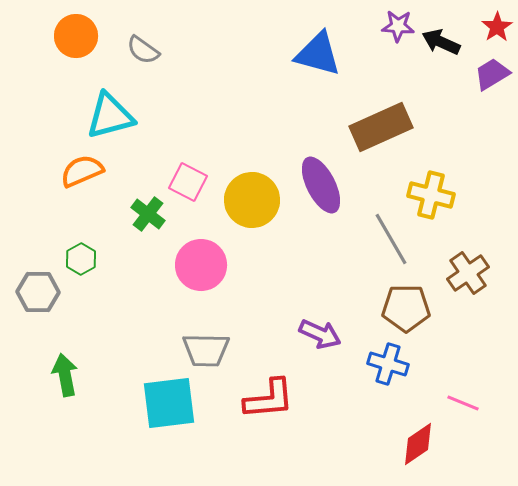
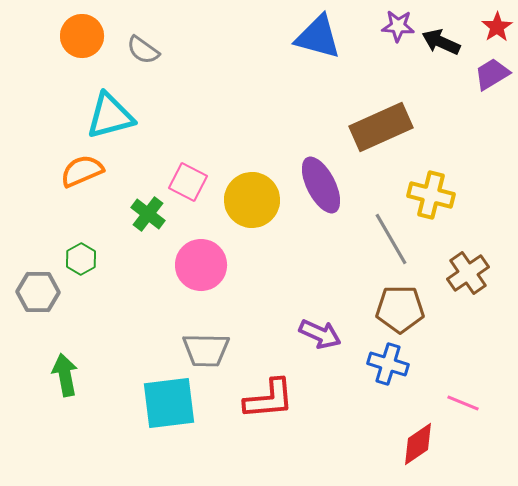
orange circle: moved 6 px right
blue triangle: moved 17 px up
brown pentagon: moved 6 px left, 1 px down
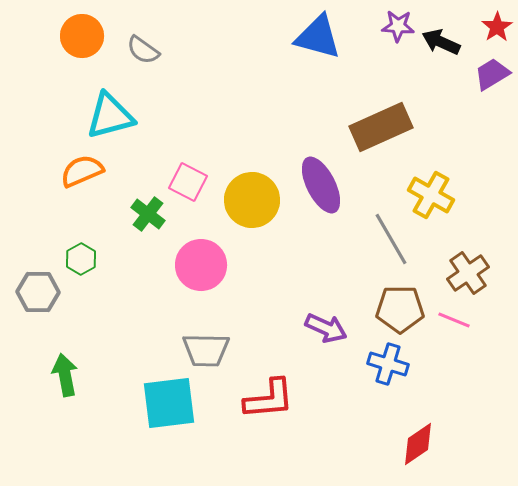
yellow cross: rotated 15 degrees clockwise
purple arrow: moved 6 px right, 6 px up
pink line: moved 9 px left, 83 px up
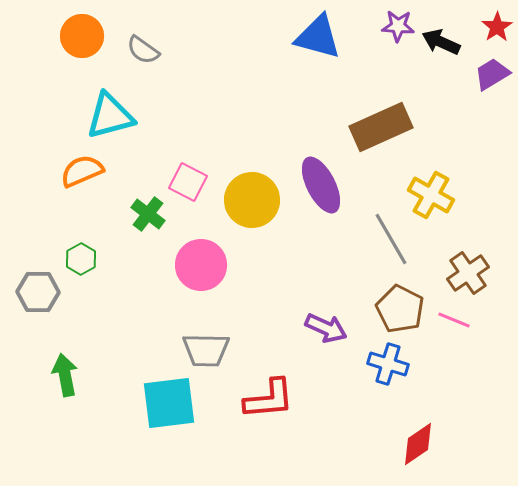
brown pentagon: rotated 27 degrees clockwise
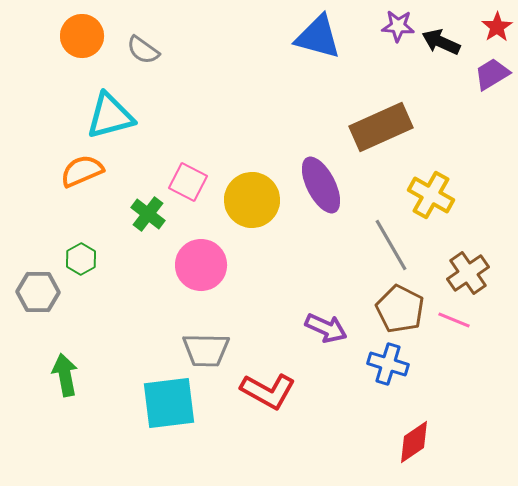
gray line: moved 6 px down
red L-shape: moved 1 px left, 8 px up; rotated 34 degrees clockwise
red diamond: moved 4 px left, 2 px up
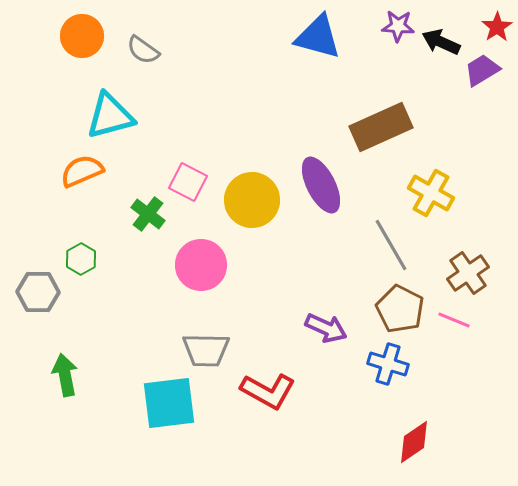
purple trapezoid: moved 10 px left, 4 px up
yellow cross: moved 2 px up
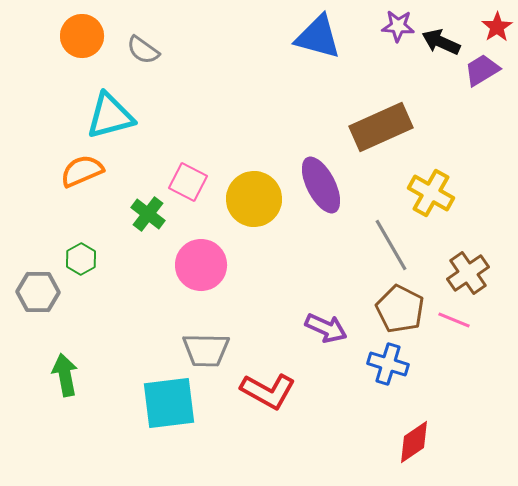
yellow circle: moved 2 px right, 1 px up
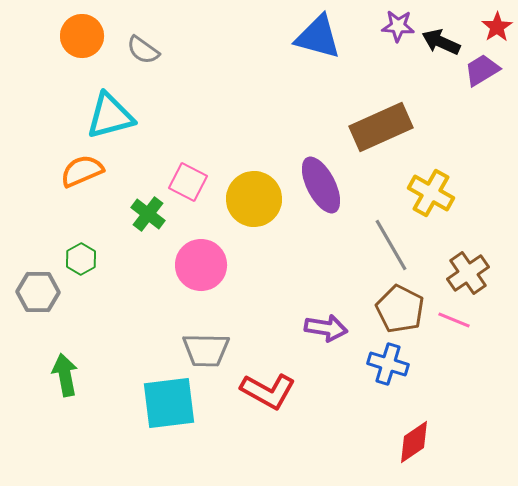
purple arrow: rotated 15 degrees counterclockwise
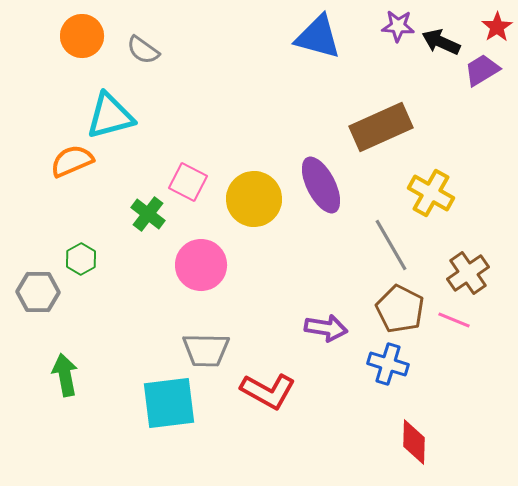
orange semicircle: moved 10 px left, 10 px up
red diamond: rotated 54 degrees counterclockwise
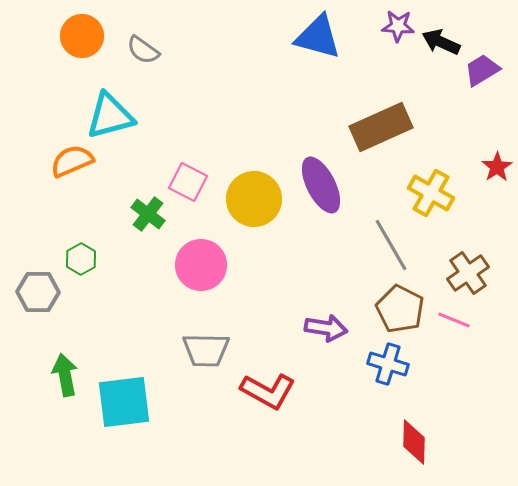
red star: moved 140 px down
cyan square: moved 45 px left, 1 px up
